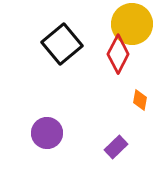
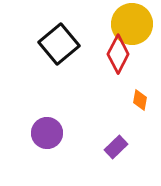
black square: moved 3 px left
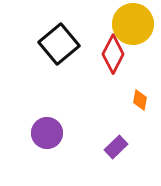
yellow circle: moved 1 px right
red diamond: moved 5 px left
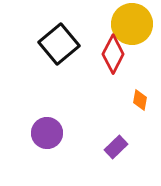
yellow circle: moved 1 px left
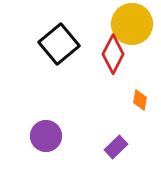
purple circle: moved 1 px left, 3 px down
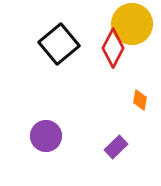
red diamond: moved 6 px up
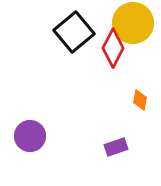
yellow circle: moved 1 px right, 1 px up
black square: moved 15 px right, 12 px up
purple circle: moved 16 px left
purple rectangle: rotated 25 degrees clockwise
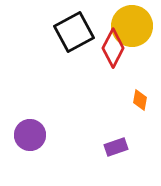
yellow circle: moved 1 px left, 3 px down
black square: rotated 12 degrees clockwise
purple circle: moved 1 px up
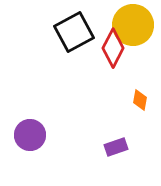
yellow circle: moved 1 px right, 1 px up
